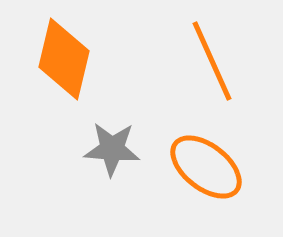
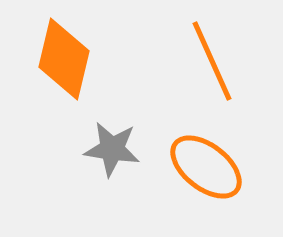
gray star: rotated 4 degrees clockwise
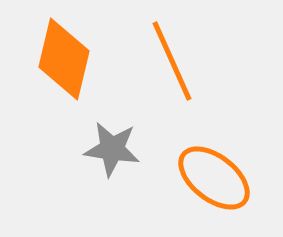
orange line: moved 40 px left
orange ellipse: moved 8 px right, 11 px down
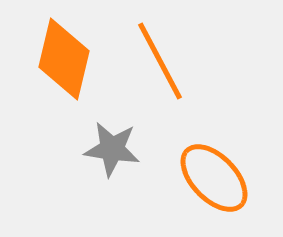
orange line: moved 12 px left; rotated 4 degrees counterclockwise
orange ellipse: rotated 8 degrees clockwise
